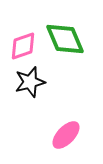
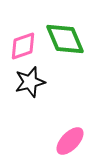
pink ellipse: moved 4 px right, 6 px down
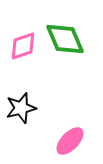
black star: moved 9 px left, 26 px down
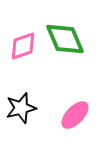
pink ellipse: moved 5 px right, 26 px up
